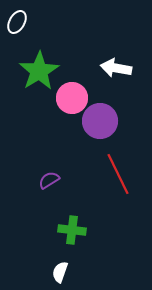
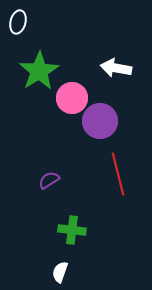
white ellipse: moved 1 px right; rotated 15 degrees counterclockwise
red line: rotated 12 degrees clockwise
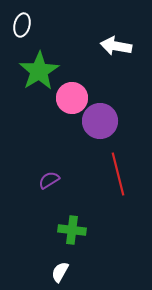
white ellipse: moved 4 px right, 3 px down
white arrow: moved 22 px up
white semicircle: rotated 10 degrees clockwise
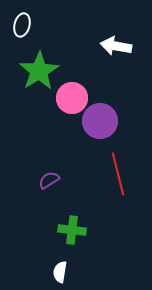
white semicircle: rotated 20 degrees counterclockwise
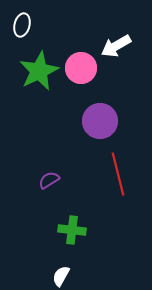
white arrow: rotated 40 degrees counterclockwise
green star: rotated 6 degrees clockwise
pink circle: moved 9 px right, 30 px up
white semicircle: moved 1 px right, 4 px down; rotated 20 degrees clockwise
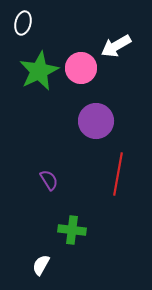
white ellipse: moved 1 px right, 2 px up
purple circle: moved 4 px left
red line: rotated 24 degrees clockwise
purple semicircle: rotated 90 degrees clockwise
white semicircle: moved 20 px left, 11 px up
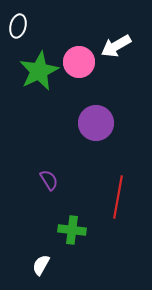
white ellipse: moved 5 px left, 3 px down
pink circle: moved 2 px left, 6 px up
purple circle: moved 2 px down
red line: moved 23 px down
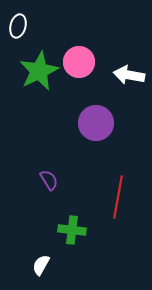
white arrow: moved 13 px right, 29 px down; rotated 40 degrees clockwise
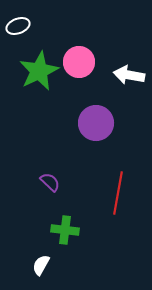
white ellipse: rotated 55 degrees clockwise
purple semicircle: moved 1 px right, 2 px down; rotated 15 degrees counterclockwise
red line: moved 4 px up
green cross: moved 7 px left
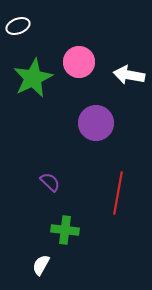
green star: moved 6 px left, 7 px down
